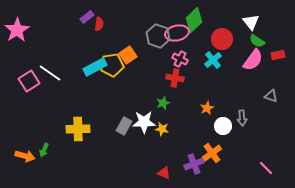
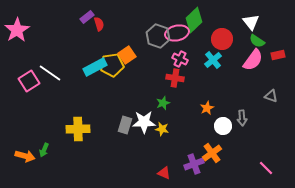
red semicircle: rotated 24 degrees counterclockwise
orange square: moved 1 px left
gray rectangle: moved 1 px right, 1 px up; rotated 12 degrees counterclockwise
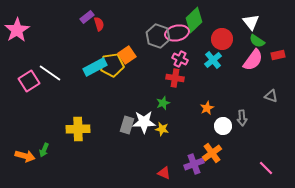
gray rectangle: moved 2 px right
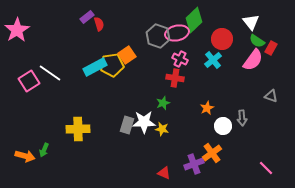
red rectangle: moved 7 px left, 7 px up; rotated 48 degrees counterclockwise
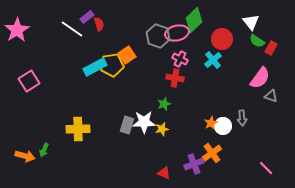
pink semicircle: moved 7 px right, 18 px down
white line: moved 22 px right, 44 px up
green star: moved 1 px right, 1 px down
orange star: moved 4 px right, 15 px down
yellow star: rotated 24 degrees counterclockwise
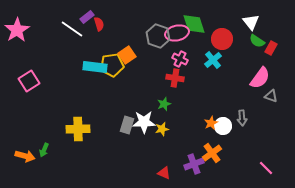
green diamond: moved 4 px down; rotated 65 degrees counterclockwise
cyan rectangle: rotated 35 degrees clockwise
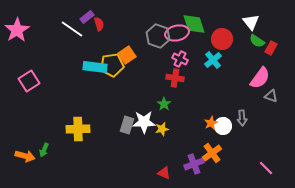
green star: rotated 16 degrees counterclockwise
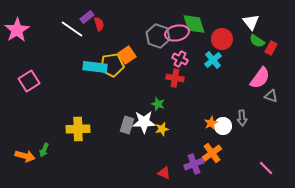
green star: moved 6 px left; rotated 16 degrees counterclockwise
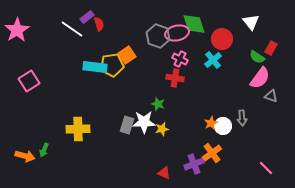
green semicircle: moved 16 px down
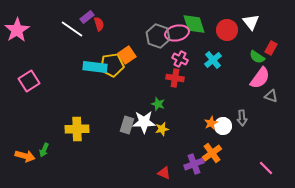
red circle: moved 5 px right, 9 px up
yellow cross: moved 1 px left
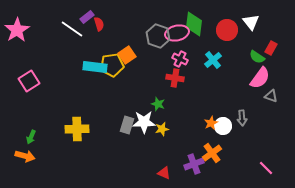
green diamond: rotated 25 degrees clockwise
green arrow: moved 13 px left, 13 px up
